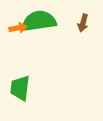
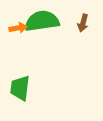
green semicircle: moved 3 px right
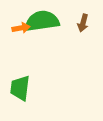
orange arrow: moved 3 px right
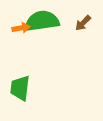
brown arrow: rotated 30 degrees clockwise
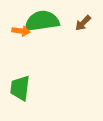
orange arrow: moved 3 px down; rotated 18 degrees clockwise
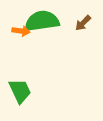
green trapezoid: moved 3 px down; rotated 148 degrees clockwise
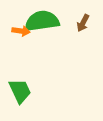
brown arrow: rotated 18 degrees counterclockwise
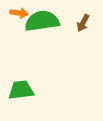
orange arrow: moved 2 px left, 18 px up
green trapezoid: moved 1 px right, 1 px up; rotated 72 degrees counterclockwise
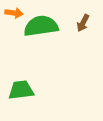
orange arrow: moved 5 px left
green semicircle: moved 1 px left, 5 px down
